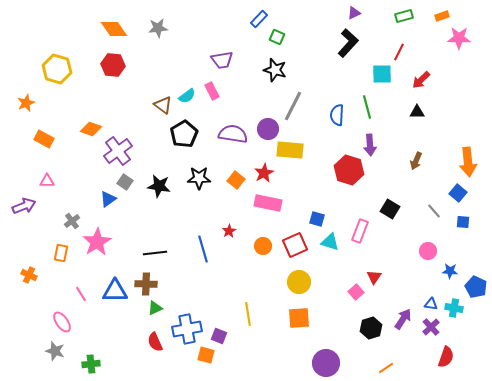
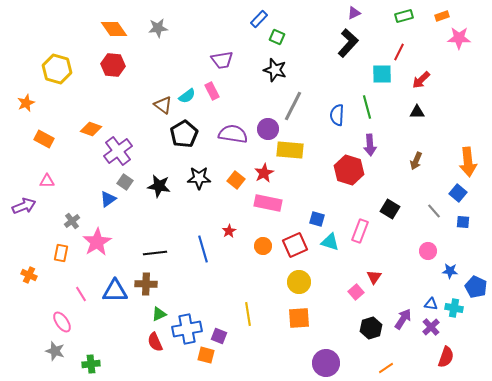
green triangle at (155, 308): moved 4 px right, 6 px down
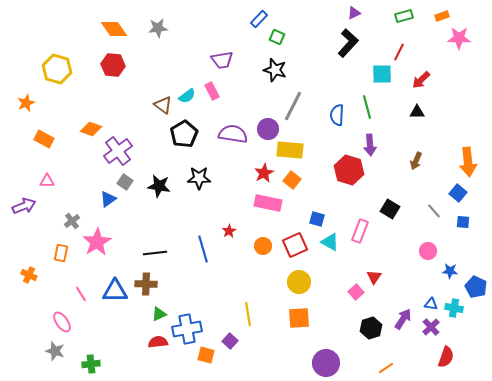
orange square at (236, 180): moved 56 px right
cyan triangle at (330, 242): rotated 12 degrees clockwise
purple square at (219, 336): moved 11 px right, 5 px down; rotated 21 degrees clockwise
red semicircle at (155, 342): moved 3 px right; rotated 108 degrees clockwise
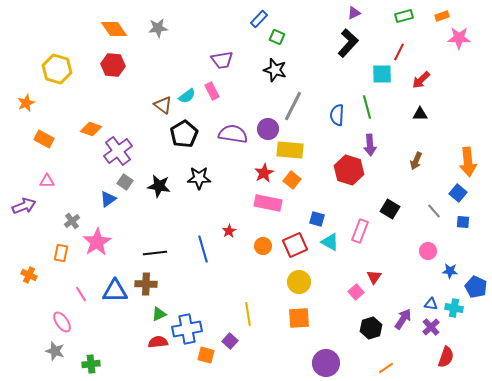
black triangle at (417, 112): moved 3 px right, 2 px down
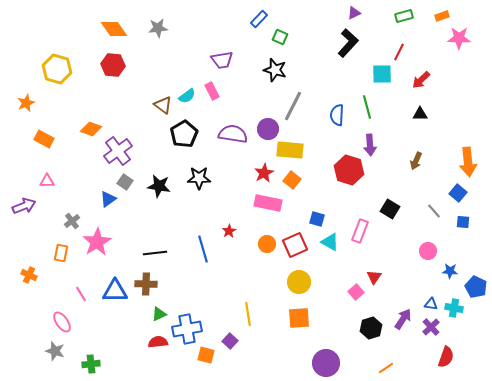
green square at (277, 37): moved 3 px right
orange circle at (263, 246): moved 4 px right, 2 px up
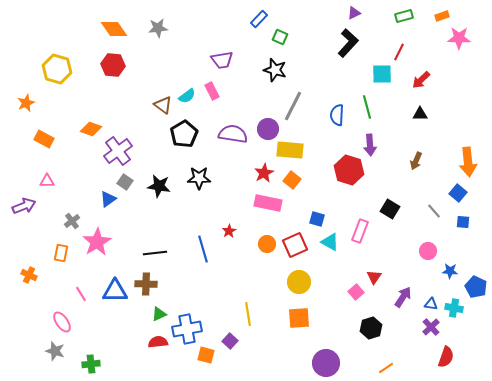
purple arrow at (403, 319): moved 22 px up
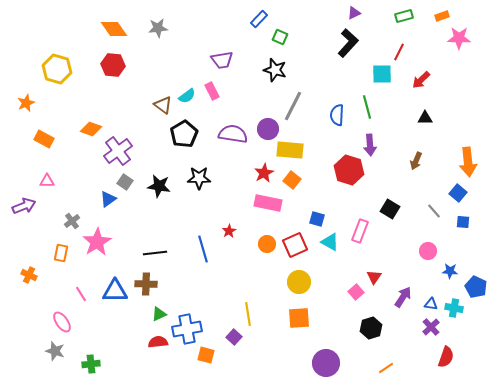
black triangle at (420, 114): moved 5 px right, 4 px down
purple square at (230, 341): moved 4 px right, 4 px up
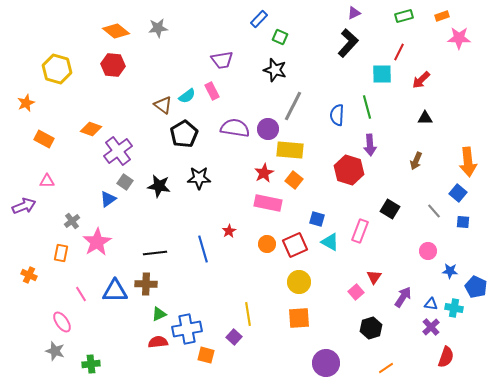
orange diamond at (114, 29): moved 2 px right, 2 px down; rotated 16 degrees counterclockwise
purple semicircle at (233, 134): moved 2 px right, 6 px up
orange square at (292, 180): moved 2 px right
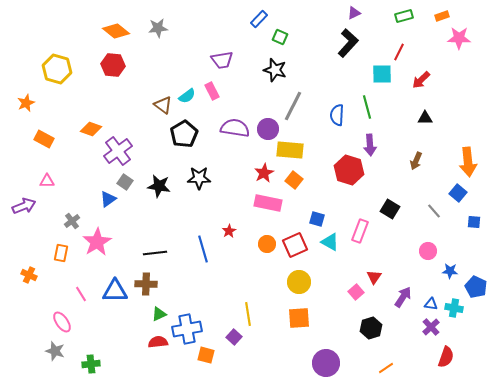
blue square at (463, 222): moved 11 px right
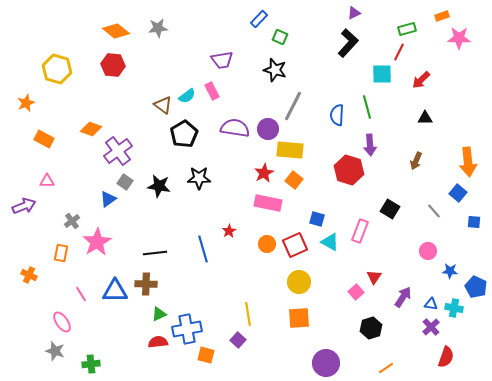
green rectangle at (404, 16): moved 3 px right, 13 px down
purple square at (234, 337): moved 4 px right, 3 px down
